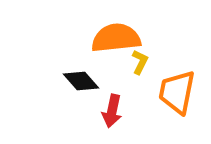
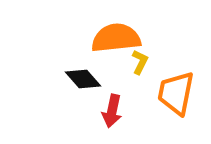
black diamond: moved 2 px right, 2 px up
orange trapezoid: moved 1 px left, 1 px down
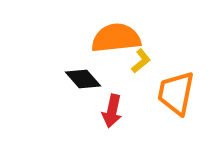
yellow L-shape: moved 1 px right, 1 px up; rotated 25 degrees clockwise
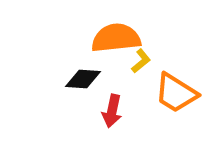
black diamond: rotated 45 degrees counterclockwise
orange trapezoid: rotated 69 degrees counterclockwise
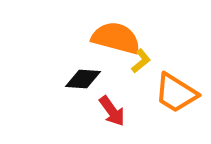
orange semicircle: rotated 21 degrees clockwise
red arrow: rotated 48 degrees counterclockwise
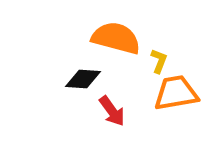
yellow L-shape: moved 18 px right; rotated 30 degrees counterclockwise
orange trapezoid: rotated 138 degrees clockwise
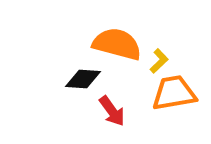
orange semicircle: moved 1 px right, 6 px down
yellow L-shape: rotated 25 degrees clockwise
orange trapezoid: moved 2 px left
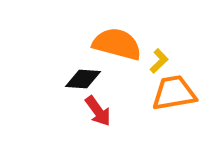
red arrow: moved 14 px left
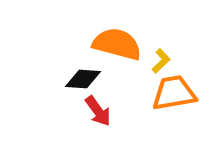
yellow L-shape: moved 2 px right
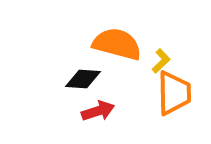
orange trapezoid: rotated 99 degrees clockwise
red arrow: rotated 72 degrees counterclockwise
